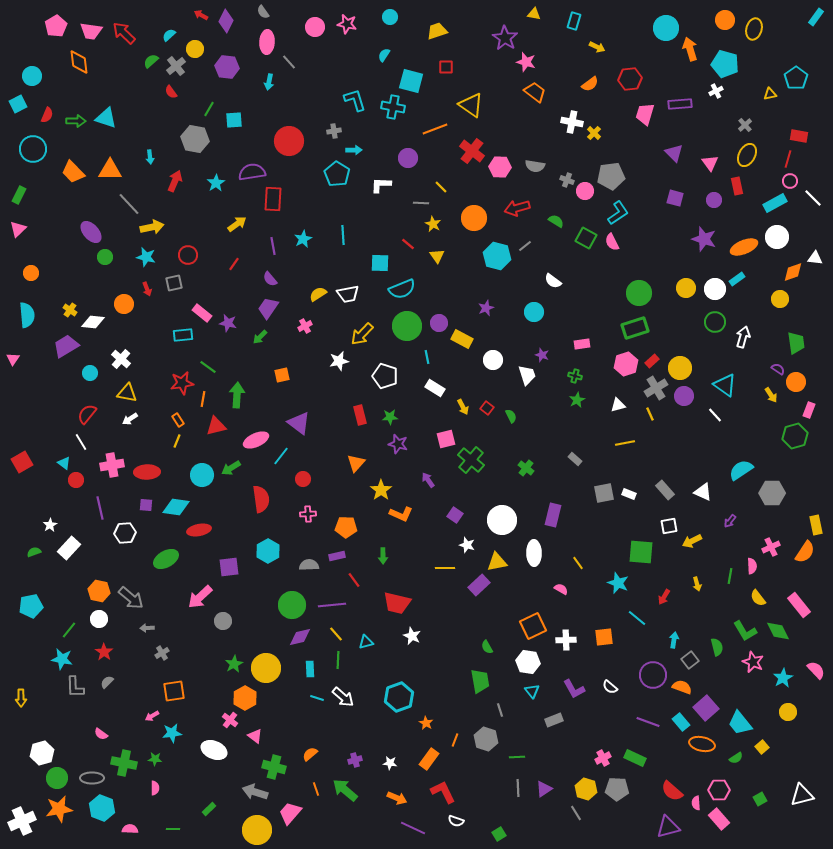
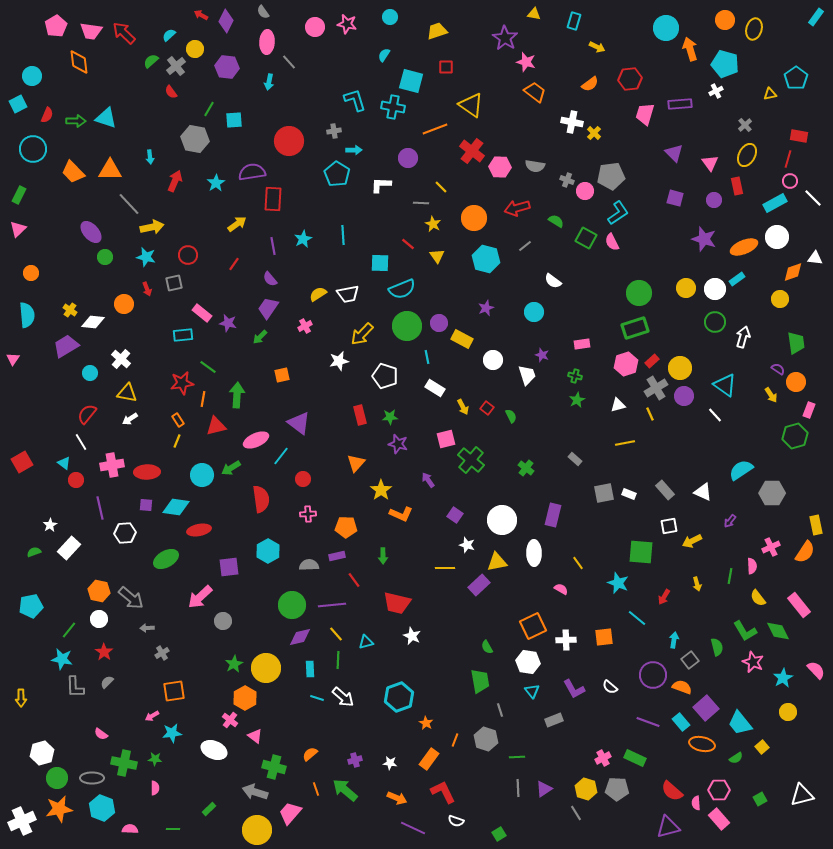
cyan hexagon at (497, 256): moved 11 px left, 3 px down
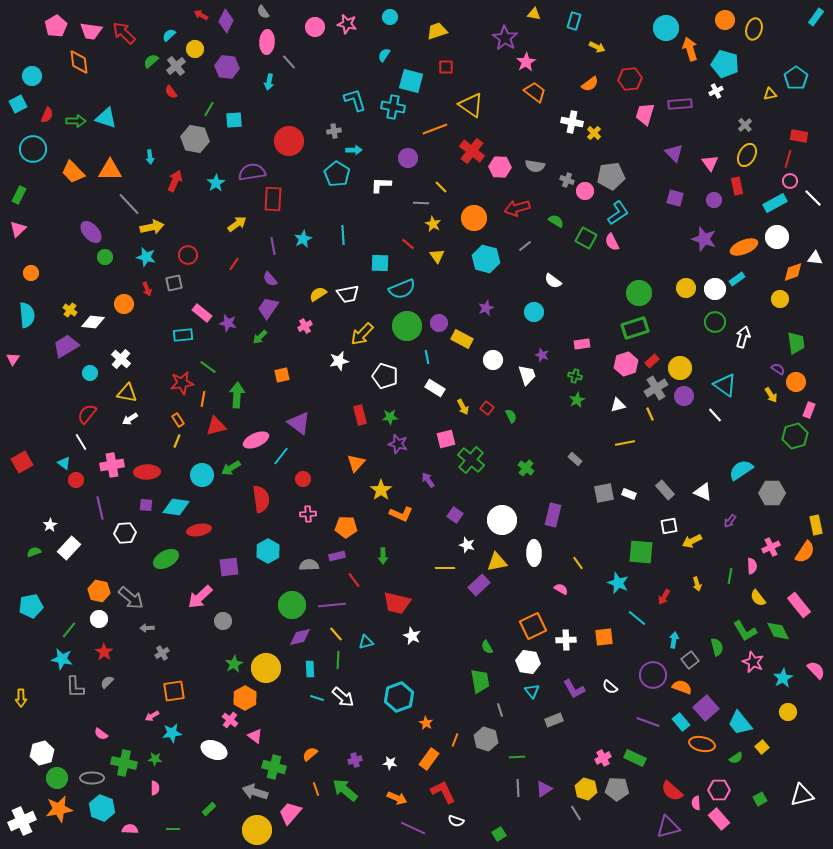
pink star at (526, 62): rotated 24 degrees clockwise
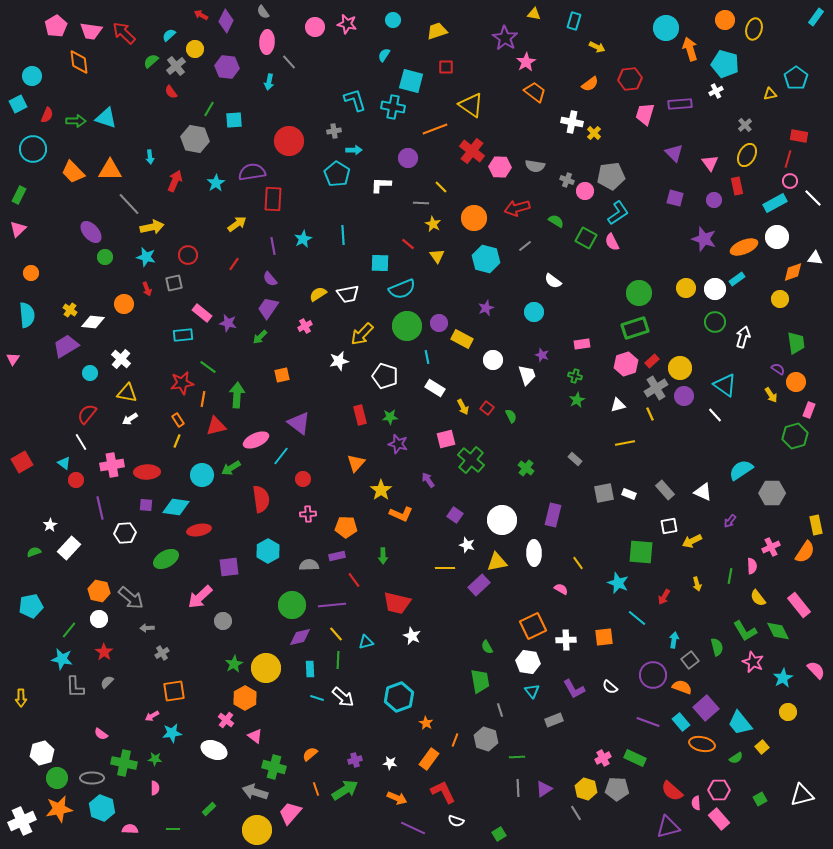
cyan circle at (390, 17): moved 3 px right, 3 px down
pink cross at (230, 720): moved 4 px left
green arrow at (345, 790): rotated 108 degrees clockwise
